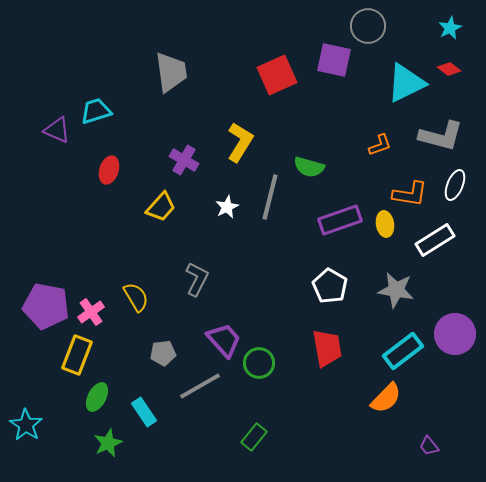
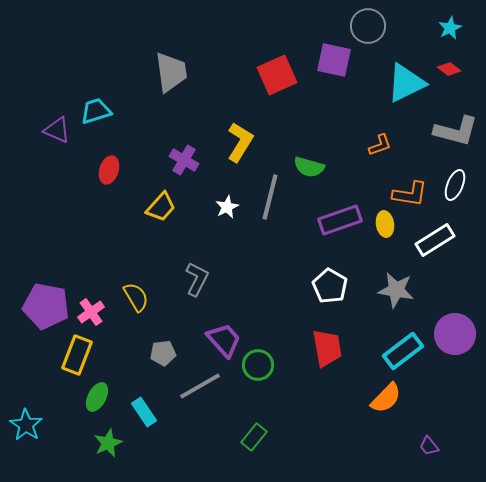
gray L-shape at (441, 136): moved 15 px right, 5 px up
green circle at (259, 363): moved 1 px left, 2 px down
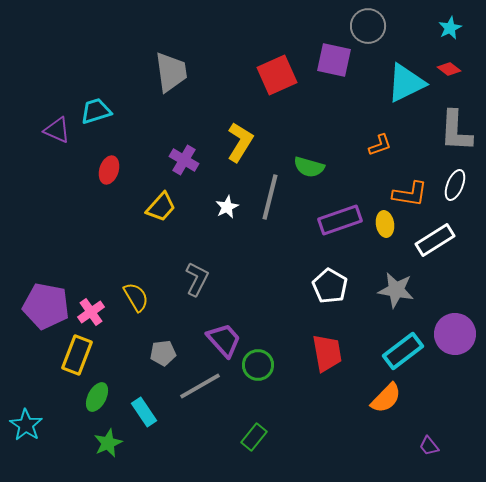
gray L-shape at (456, 131): rotated 78 degrees clockwise
red trapezoid at (327, 348): moved 5 px down
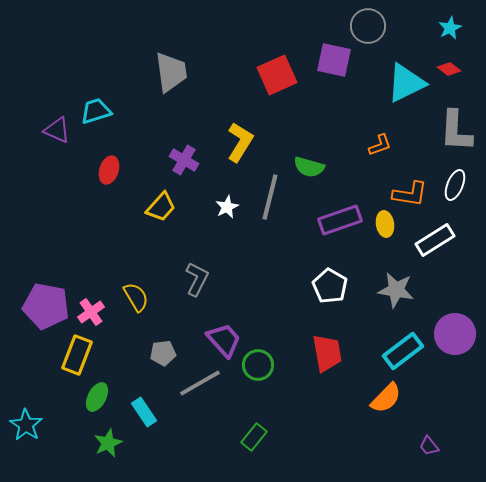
gray line at (200, 386): moved 3 px up
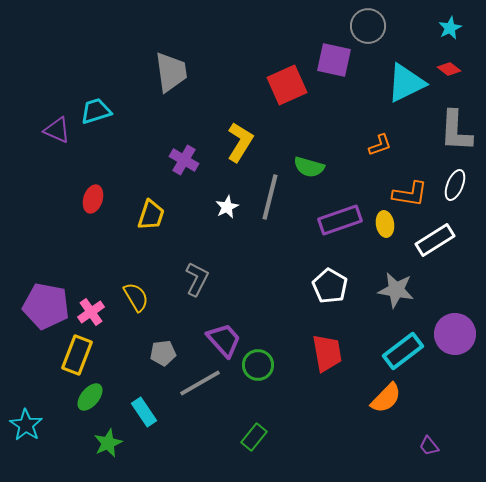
red square at (277, 75): moved 10 px right, 10 px down
red ellipse at (109, 170): moved 16 px left, 29 px down
yellow trapezoid at (161, 207): moved 10 px left, 8 px down; rotated 24 degrees counterclockwise
green ellipse at (97, 397): moved 7 px left; rotated 12 degrees clockwise
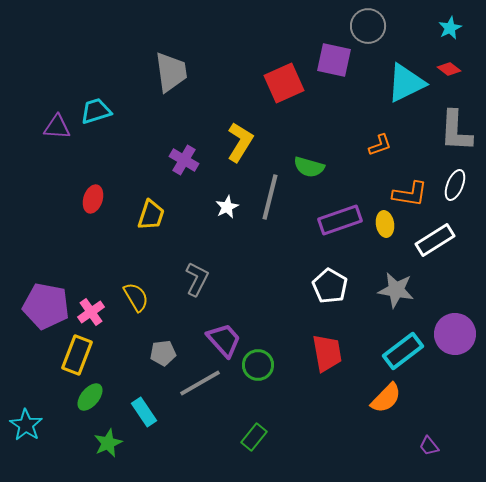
red square at (287, 85): moved 3 px left, 2 px up
purple triangle at (57, 130): moved 3 px up; rotated 20 degrees counterclockwise
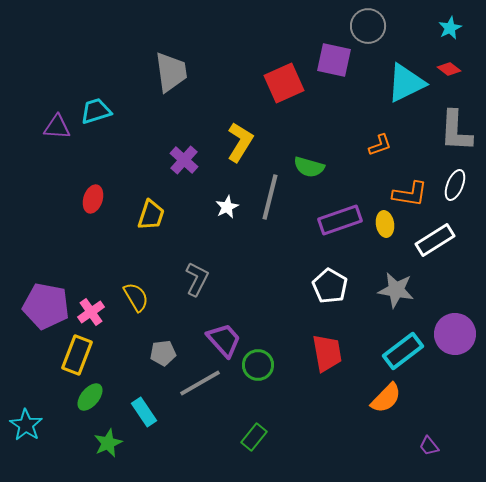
purple cross at (184, 160): rotated 12 degrees clockwise
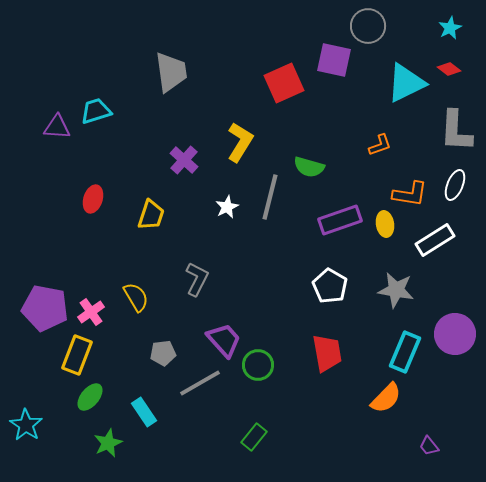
purple pentagon at (46, 306): moved 1 px left, 2 px down
cyan rectangle at (403, 351): moved 2 px right, 1 px down; rotated 30 degrees counterclockwise
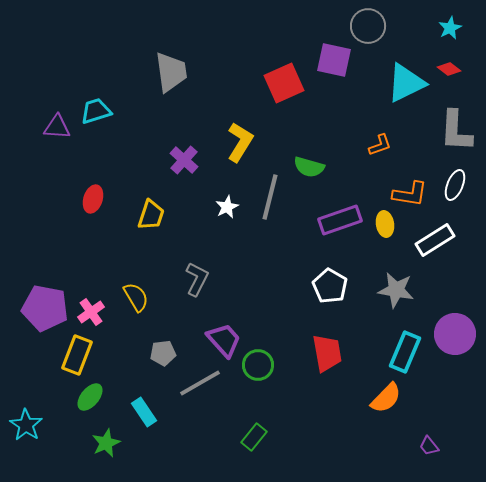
green star at (108, 443): moved 2 px left
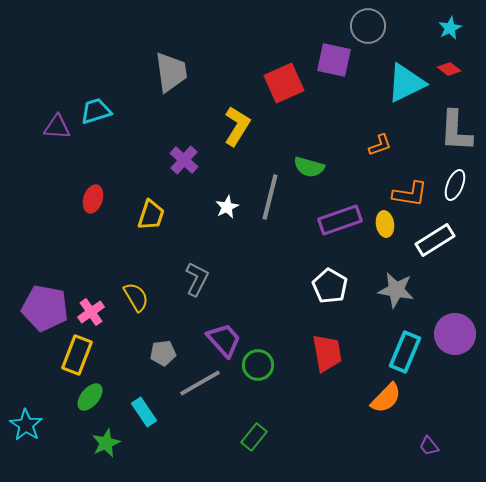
yellow L-shape at (240, 142): moved 3 px left, 16 px up
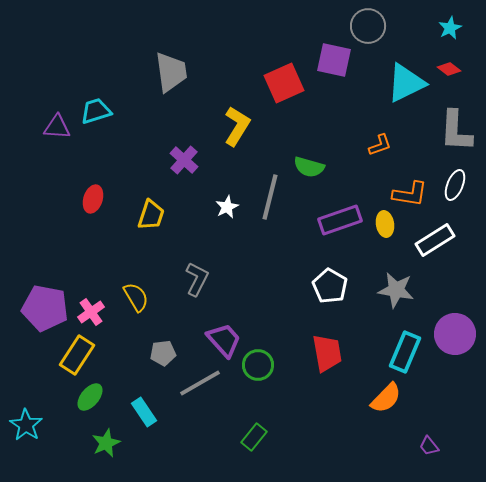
yellow rectangle at (77, 355): rotated 12 degrees clockwise
